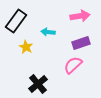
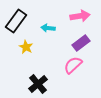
cyan arrow: moved 4 px up
purple rectangle: rotated 18 degrees counterclockwise
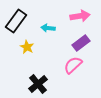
yellow star: moved 1 px right
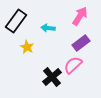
pink arrow: rotated 48 degrees counterclockwise
black cross: moved 14 px right, 7 px up
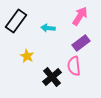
yellow star: moved 9 px down
pink semicircle: moved 1 px right, 1 px down; rotated 54 degrees counterclockwise
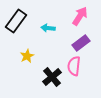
yellow star: rotated 16 degrees clockwise
pink semicircle: rotated 12 degrees clockwise
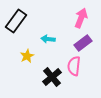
pink arrow: moved 1 px right, 2 px down; rotated 12 degrees counterclockwise
cyan arrow: moved 11 px down
purple rectangle: moved 2 px right
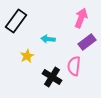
purple rectangle: moved 4 px right, 1 px up
black cross: rotated 18 degrees counterclockwise
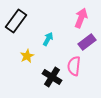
cyan arrow: rotated 112 degrees clockwise
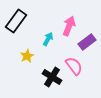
pink arrow: moved 12 px left, 8 px down
pink semicircle: rotated 138 degrees clockwise
